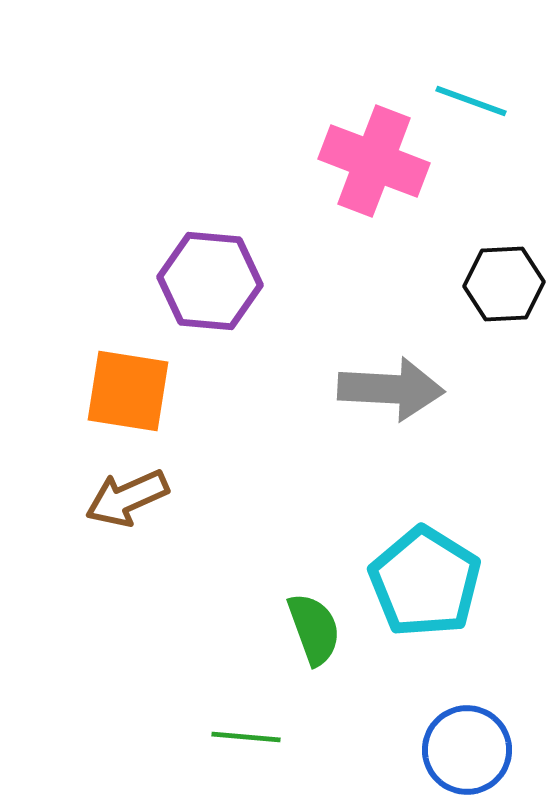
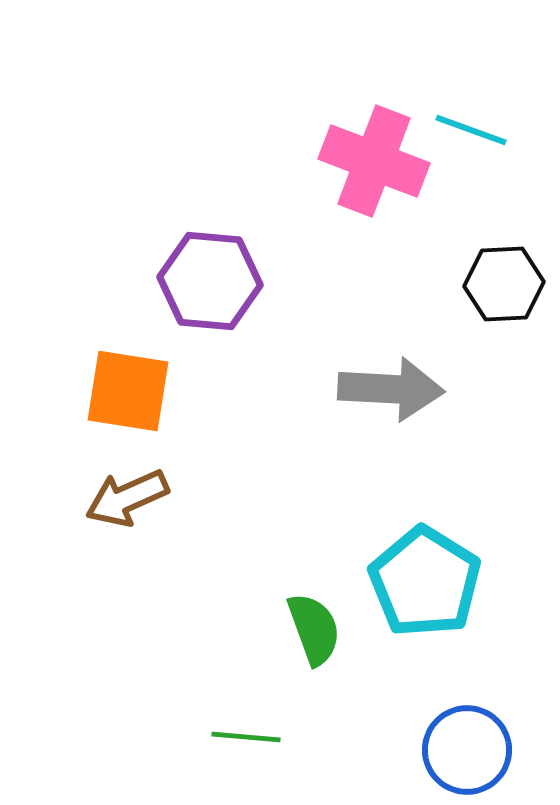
cyan line: moved 29 px down
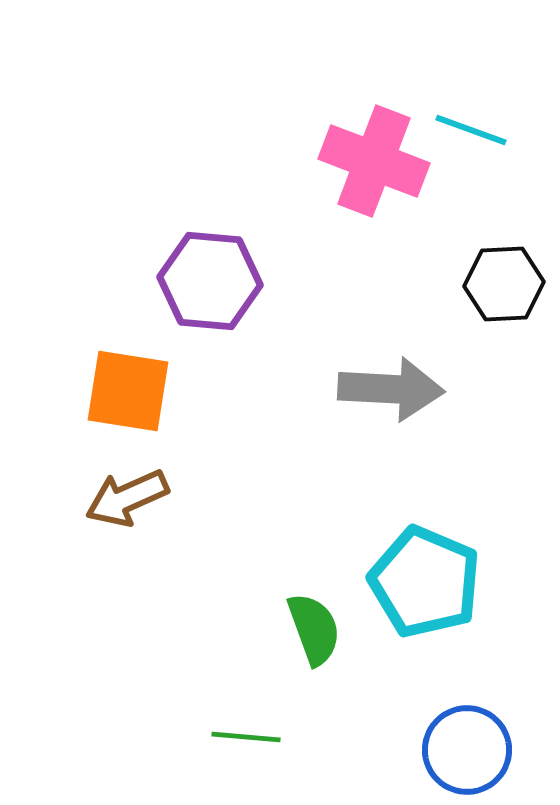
cyan pentagon: rotated 9 degrees counterclockwise
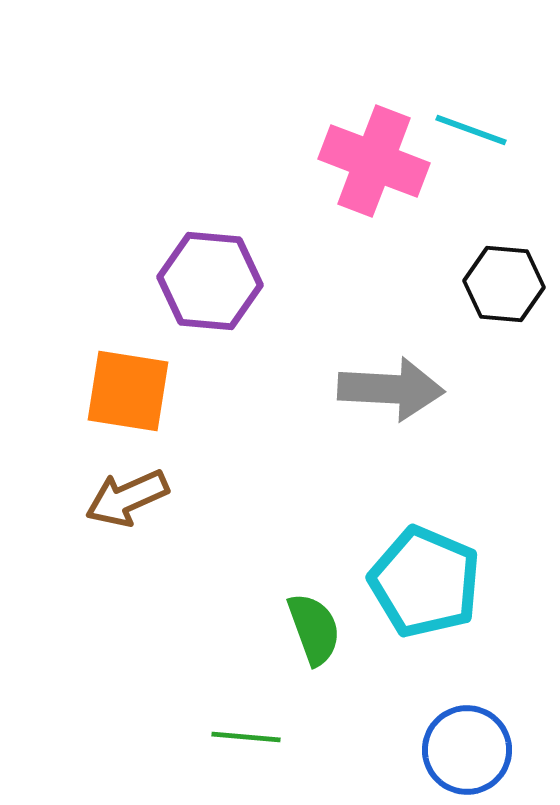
black hexagon: rotated 8 degrees clockwise
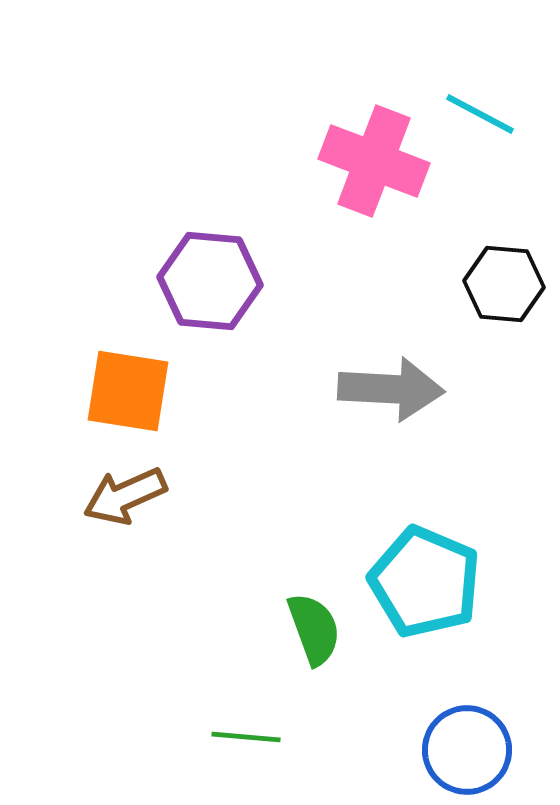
cyan line: moved 9 px right, 16 px up; rotated 8 degrees clockwise
brown arrow: moved 2 px left, 2 px up
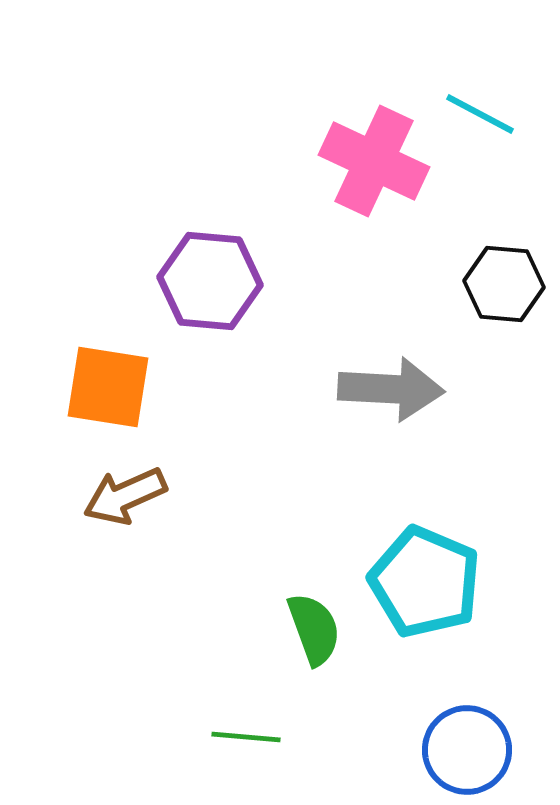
pink cross: rotated 4 degrees clockwise
orange square: moved 20 px left, 4 px up
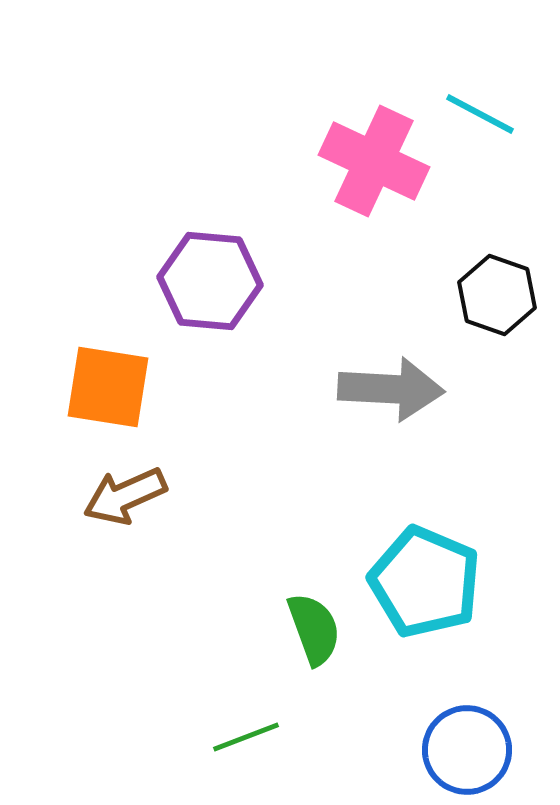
black hexagon: moved 7 px left, 11 px down; rotated 14 degrees clockwise
green line: rotated 26 degrees counterclockwise
